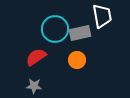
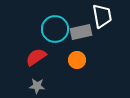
gray rectangle: moved 1 px right, 1 px up
gray star: moved 3 px right
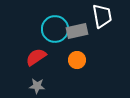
gray rectangle: moved 4 px left, 1 px up
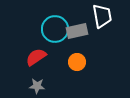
orange circle: moved 2 px down
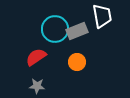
gray rectangle: rotated 10 degrees counterclockwise
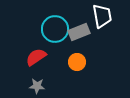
gray rectangle: moved 2 px right, 1 px down
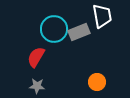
cyan circle: moved 1 px left
red semicircle: rotated 25 degrees counterclockwise
orange circle: moved 20 px right, 20 px down
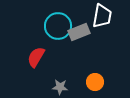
white trapezoid: rotated 20 degrees clockwise
cyan circle: moved 4 px right, 3 px up
orange circle: moved 2 px left
gray star: moved 23 px right, 1 px down
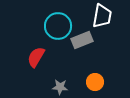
gray rectangle: moved 3 px right, 8 px down
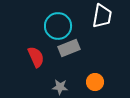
gray rectangle: moved 13 px left, 8 px down
red semicircle: rotated 125 degrees clockwise
